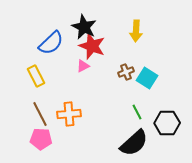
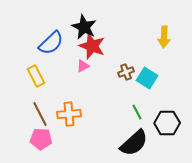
yellow arrow: moved 28 px right, 6 px down
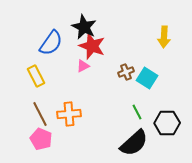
blue semicircle: rotated 12 degrees counterclockwise
pink pentagon: rotated 20 degrees clockwise
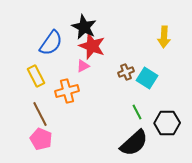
orange cross: moved 2 px left, 23 px up; rotated 10 degrees counterclockwise
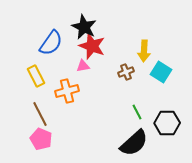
yellow arrow: moved 20 px left, 14 px down
pink triangle: rotated 16 degrees clockwise
cyan square: moved 14 px right, 6 px up
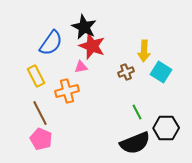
pink triangle: moved 2 px left, 1 px down
brown line: moved 1 px up
black hexagon: moved 1 px left, 5 px down
black semicircle: moved 1 px right; rotated 20 degrees clockwise
